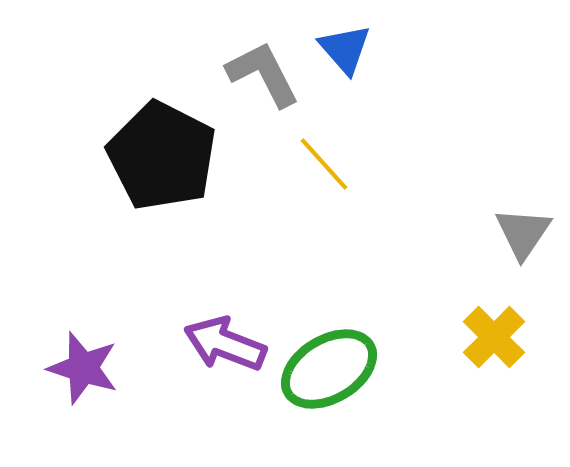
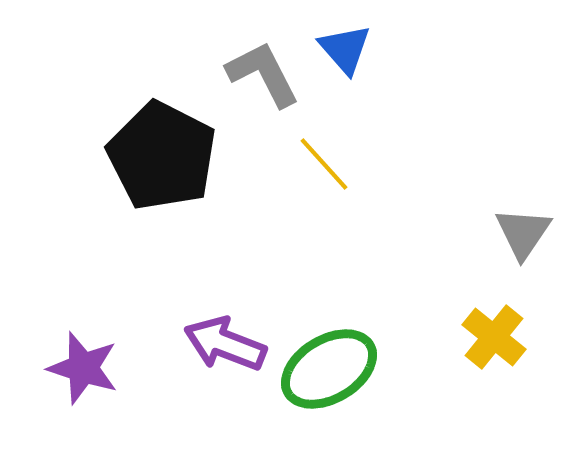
yellow cross: rotated 6 degrees counterclockwise
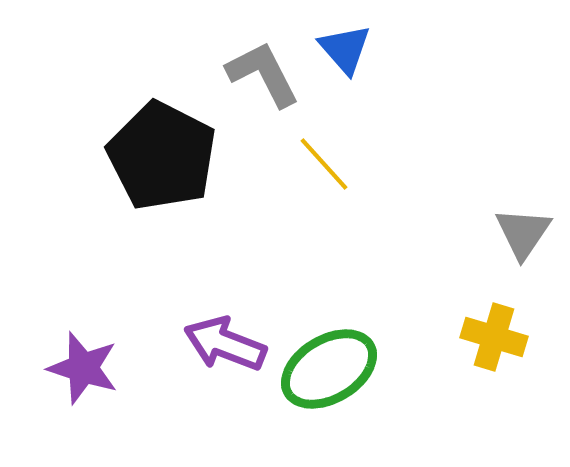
yellow cross: rotated 22 degrees counterclockwise
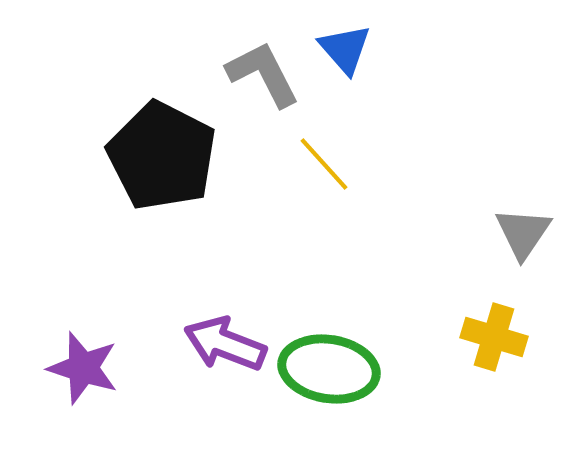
green ellipse: rotated 40 degrees clockwise
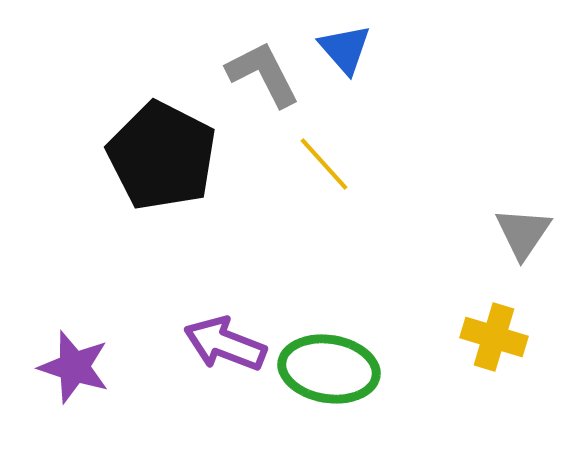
purple star: moved 9 px left, 1 px up
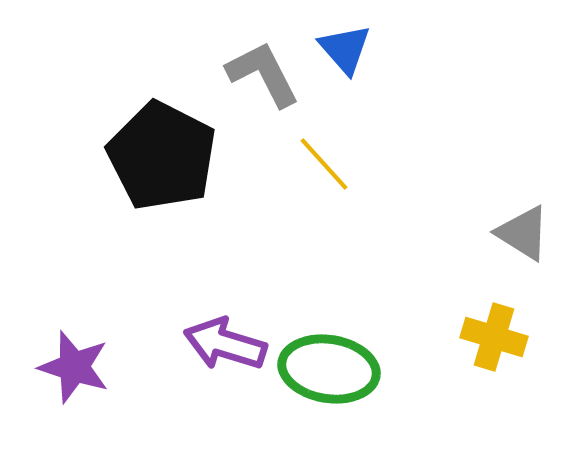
gray triangle: rotated 32 degrees counterclockwise
purple arrow: rotated 4 degrees counterclockwise
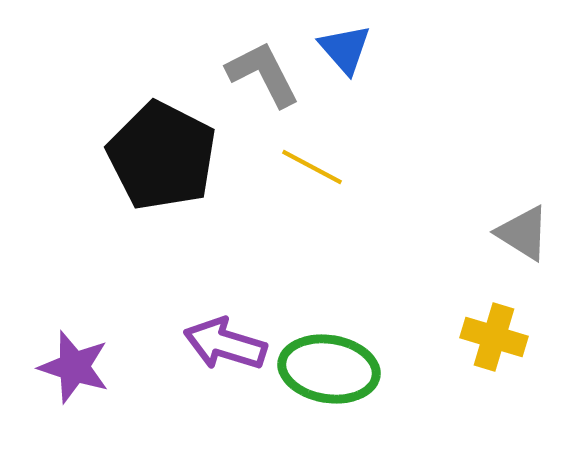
yellow line: moved 12 px left, 3 px down; rotated 20 degrees counterclockwise
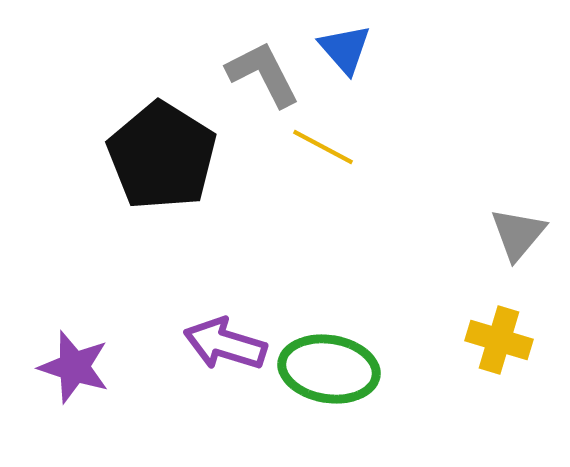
black pentagon: rotated 5 degrees clockwise
yellow line: moved 11 px right, 20 px up
gray triangle: moved 5 px left, 1 px down; rotated 38 degrees clockwise
yellow cross: moved 5 px right, 3 px down
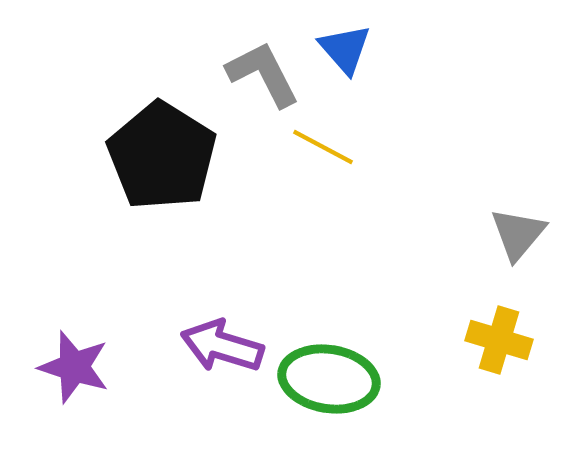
purple arrow: moved 3 px left, 2 px down
green ellipse: moved 10 px down
